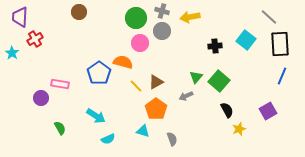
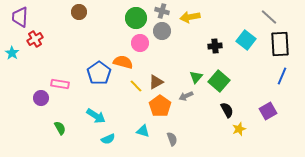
orange pentagon: moved 4 px right, 3 px up
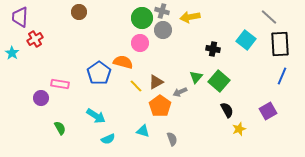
green circle: moved 6 px right
gray circle: moved 1 px right, 1 px up
black cross: moved 2 px left, 3 px down; rotated 16 degrees clockwise
gray arrow: moved 6 px left, 4 px up
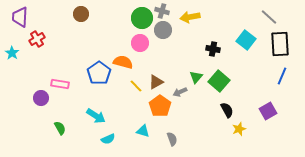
brown circle: moved 2 px right, 2 px down
red cross: moved 2 px right
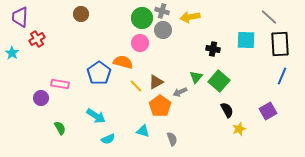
cyan square: rotated 36 degrees counterclockwise
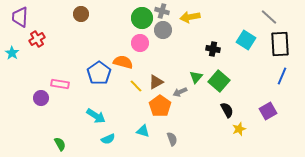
cyan square: rotated 30 degrees clockwise
green semicircle: moved 16 px down
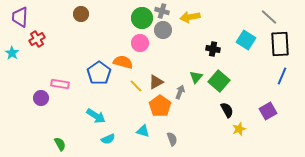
gray arrow: rotated 136 degrees clockwise
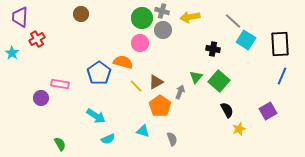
gray line: moved 36 px left, 4 px down
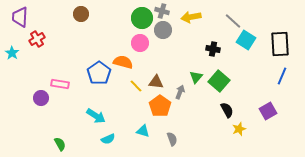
yellow arrow: moved 1 px right
brown triangle: rotated 35 degrees clockwise
